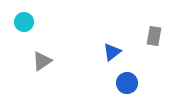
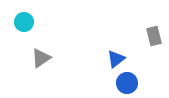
gray rectangle: rotated 24 degrees counterclockwise
blue triangle: moved 4 px right, 7 px down
gray triangle: moved 1 px left, 3 px up
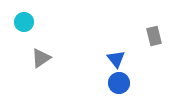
blue triangle: rotated 30 degrees counterclockwise
blue circle: moved 8 px left
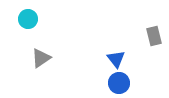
cyan circle: moved 4 px right, 3 px up
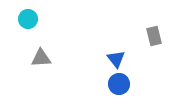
gray triangle: rotated 30 degrees clockwise
blue circle: moved 1 px down
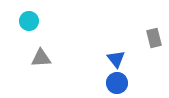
cyan circle: moved 1 px right, 2 px down
gray rectangle: moved 2 px down
blue circle: moved 2 px left, 1 px up
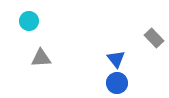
gray rectangle: rotated 30 degrees counterclockwise
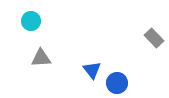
cyan circle: moved 2 px right
blue triangle: moved 24 px left, 11 px down
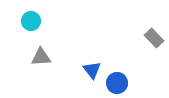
gray triangle: moved 1 px up
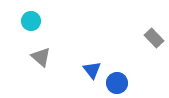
gray triangle: rotated 45 degrees clockwise
